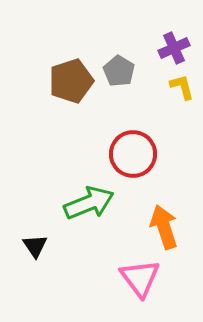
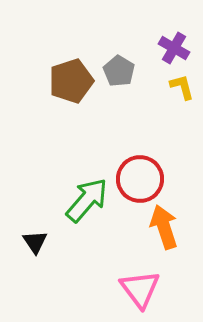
purple cross: rotated 36 degrees counterclockwise
red circle: moved 7 px right, 25 px down
green arrow: moved 2 px left, 3 px up; rotated 27 degrees counterclockwise
black triangle: moved 4 px up
pink triangle: moved 11 px down
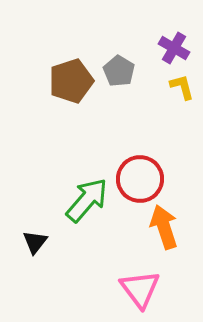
black triangle: rotated 12 degrees clockwise
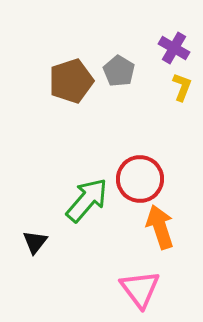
yellow L-shape: rotated 36 degrees clockwise
orange arrow: moved 4 px left
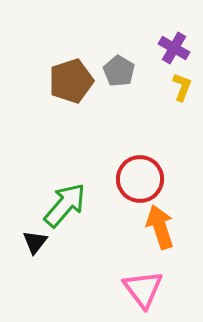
green arrow: moved 22 px left, 5 px down
pink triangle: moved 3 px right
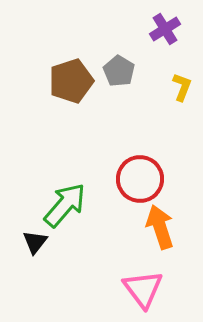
purple cross: moved 9 px left, 19 px up; rotated 28 degrees clockwise
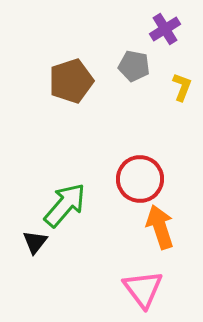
gray pentagon: moved 15 px right, 5 px up; rotated 20 degrees counterclockwise
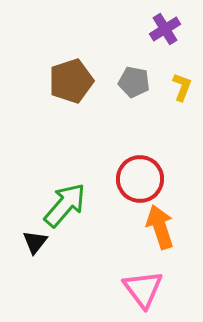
gray pentagon: moved 16 px down
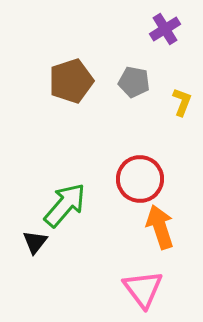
yellow L-shape: moved 15 px down
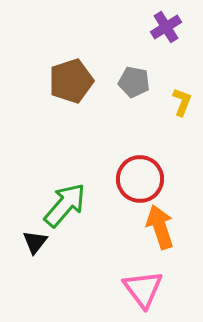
purple cross: moved 1 px right, 2 px up
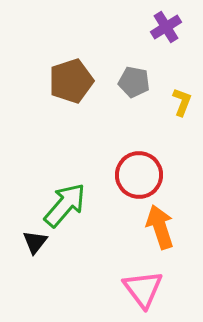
red circle: moved 1 px left, 4 px up
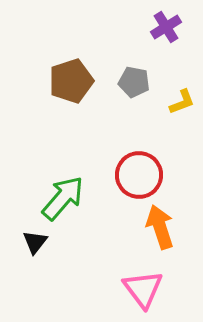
yellow L-shape: rotated 48 degrees clockwise
green arrow: moved 2 px left, 7 px up
